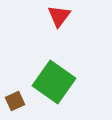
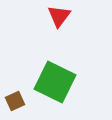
green square: moved 1 px right; rotated 9 degrees counterclockwise
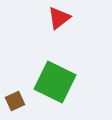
red triangle: moved 2 px down; rotated 15 degrees clockwise
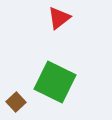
brown square: moved 1 px right, 1 px down; rotated 18 degrees counterclockwise
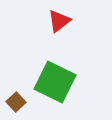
red triangle: moved 3 px down
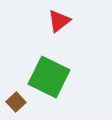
green square: moved 6 px left, 5 px up
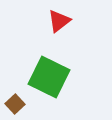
brown square: moved 1 px left, 2 px down
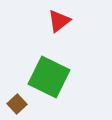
brown square: moved 2 px right
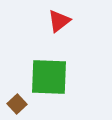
green square: rotated 24 degrees counterclockwise
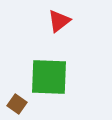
brown square: rotated 12 degrees counterclockwise
